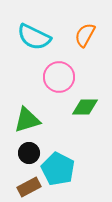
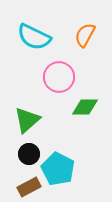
green triangle: rotated 24 degrees counterclockwise
black circle: moved 1 px down
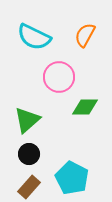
cyan pentagon: moved 14 px right, 9 px down
brown rectangle: rotated 20 degrees counterclockwise
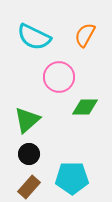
cyan pentagon: rotated 28 degrees counterclockwise
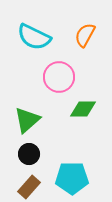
green diamond: moved 2 px left, 2 px down
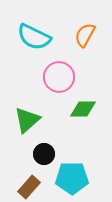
black circle: moved 15 px right
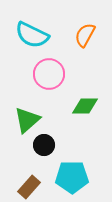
cyan semicircle: moved 2 px left, 2 px up
pink circle: moved 10 px left, 3 px up
green diamond: moved 2 px right, 3 px up
black circle: moved 9 px up
cyan pentagon: moved 1 px up
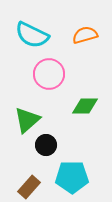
orange semicircle: rotated 45 degrees clockwise
black circle: moved 2 px right
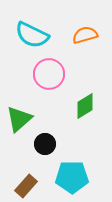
green diamond: rotated 32 degrees counterclockwise
green triangle: moved 8 px left, 1 px up
black circle: moved 1 px left, 1 px up
brown rectangle: moved 3 px left, 1 px up
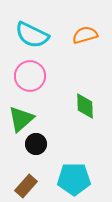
pink circle: moved 19 px left, 2 px down
green diamond: rotated 60 degrees counterclockwise
green triangle: moved 2 px right
black circle: moved 9 px left
cyan pentagon: moved 2 px right, 2 px down
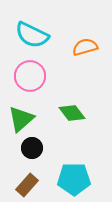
orange semicircle: moved 12 px down
green diamond: moved 13 px left, 7 px down; rotated 36 degrees counterclockwise
black circle: moved 4 px left, 4 px down
brown rectangle: moved 1 px right, 1 px up
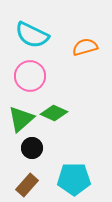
green diamond: moved 18 px left; rotated 28 degrees counterclockwise
